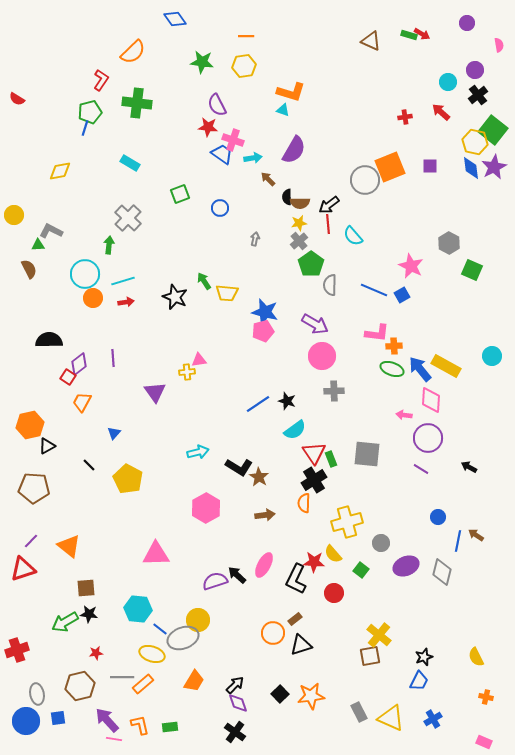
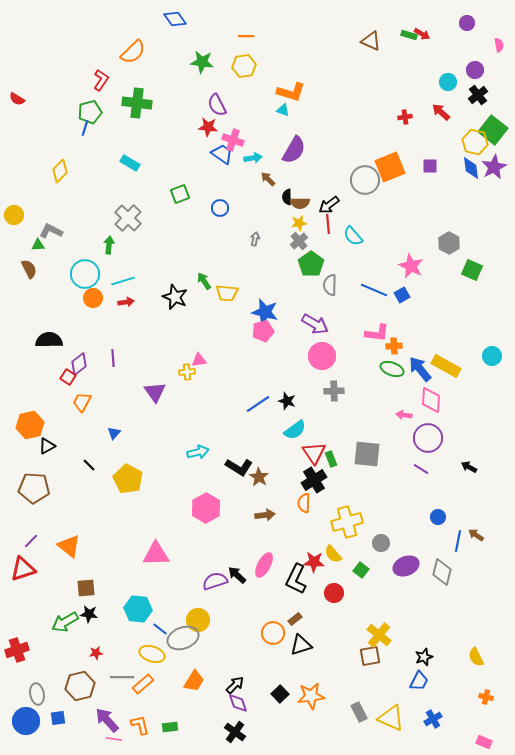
yellow diamond at (60, 171): rotated 35 degrees counterclockwise
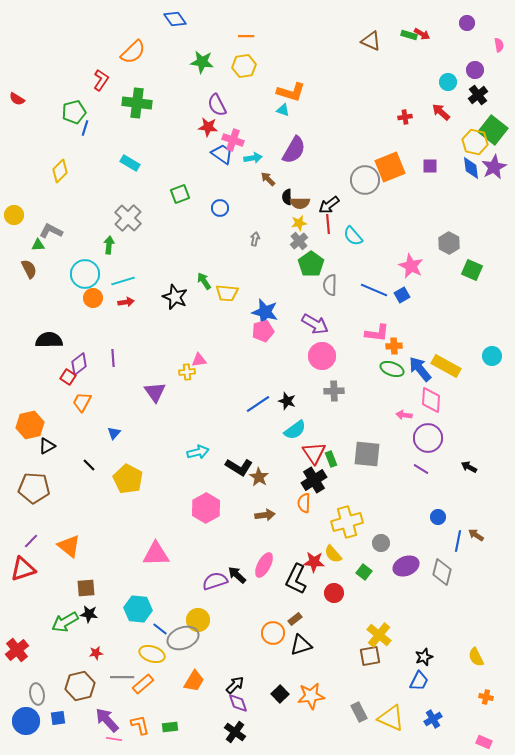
green pentagon at (90, 112): moved 16 px left
green square at (361, 570): moved 3 px right, 2 px down
red cross at (17, 650): rotated 20 degrees counterclockwise
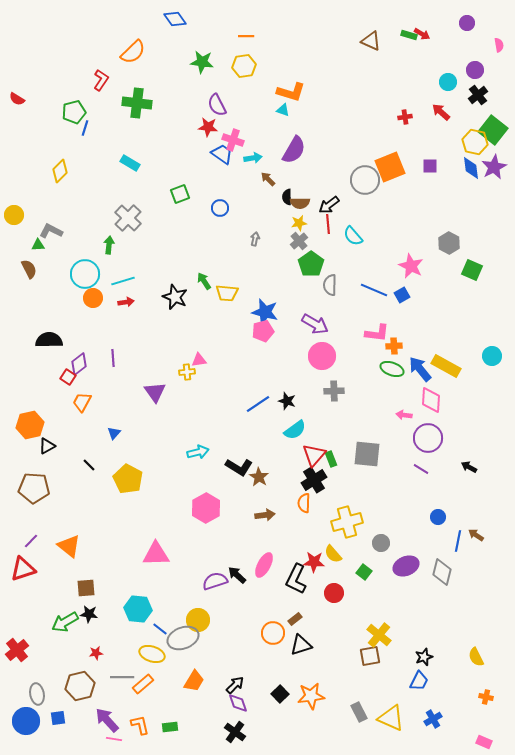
red triangle at (314, 453): moved 2 px down; rotated 15 degrees clockwise
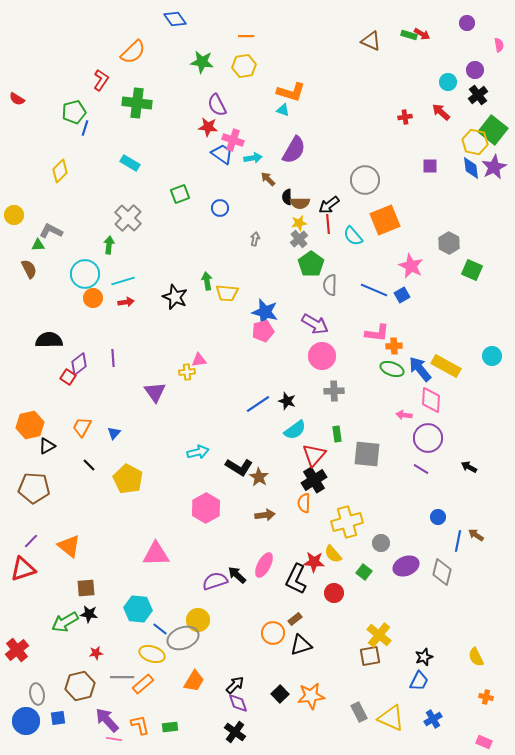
orange square at (390, 167): moved 5 px left, 53 px down
gray cross at (299, 241): moved 2 px up
green arrow at (204, 281): moved 3 px right; rotated 24 degrees clockwise
orange trapezoid at (82, 402): moved 25 px down
green rectangle at (331, 459): moved 6 px right, 25 px up; rotated 14 degrees clockwise
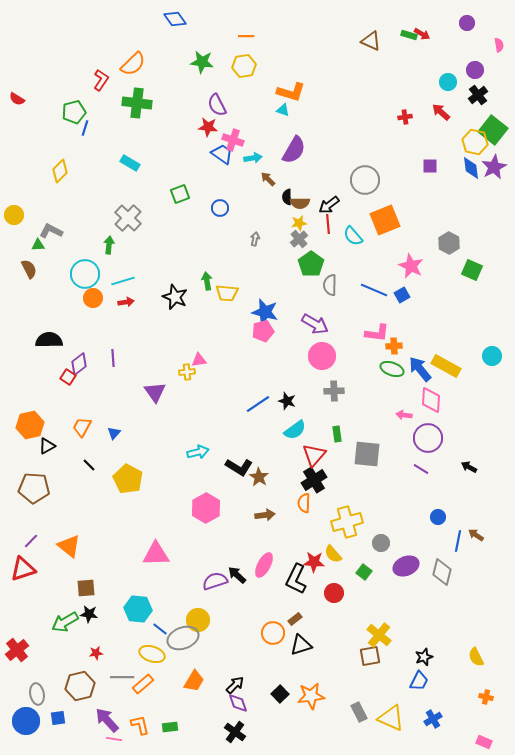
orange semicircle at (133, 52): moved 12 px down
